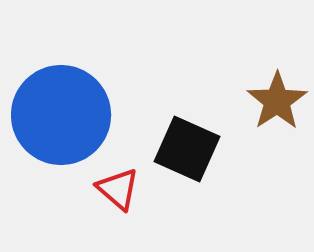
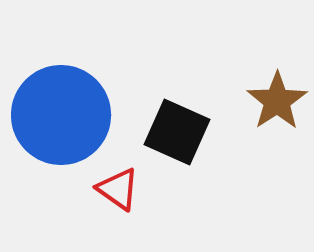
black square: moved 10 px left, 17 px up
red triangle: rotated 6 degrees counterclockwise
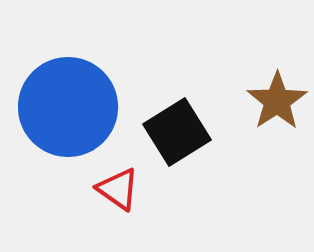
blue circle: moved 7 px right, 8 px up
black square: rotated 34 degrees clockwise
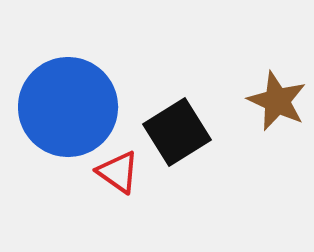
brown star: rotated 14 degrees counterclockwise
red triangle: moved 17 px up
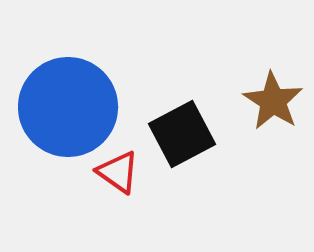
brown star: moved 4 px left; rotated 8 degrees clockwise
black square: moved 5 px right, 2 px down; rotated 4 degrees clockwise
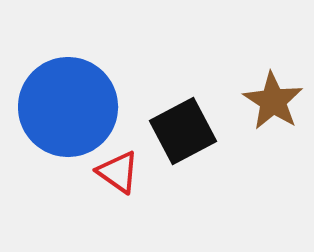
black square: moved 1 px right, 3 px up
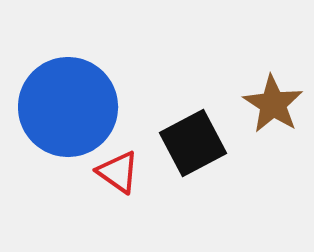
brown star: moved 3 px down
black square: moved 10 px right, 12 px down
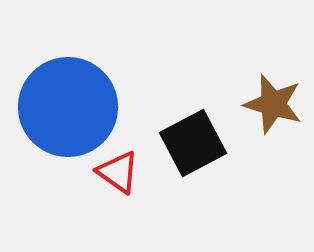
brown star: rotated 16 degrees counterclockwise
